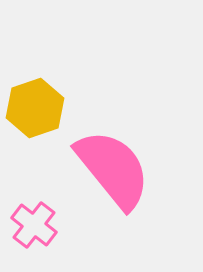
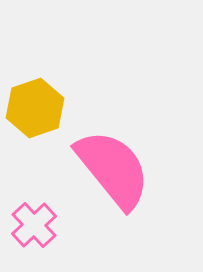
pink cross: rotated 9 degrees clockwise
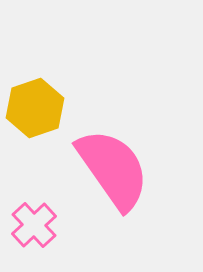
pink semicircle: rotated 4 degrees clockwise
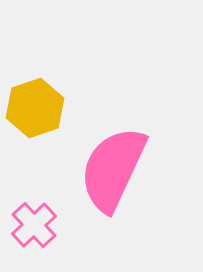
pink semicircle: rotated 120 degrees counterclockwise
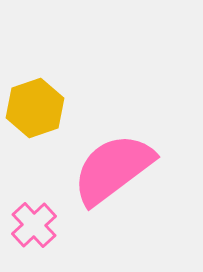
pink semicircle: rotated 28 degrees clockwise
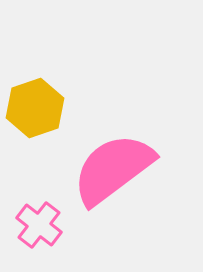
pink cross: moved 5 px right; rotated 9 degrees counterclockwise
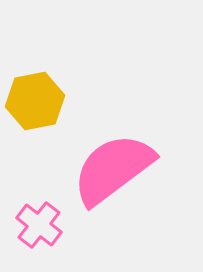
yellow hexagon: moved 7 px up; rotated 8 degrees clockwise
